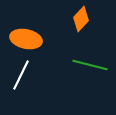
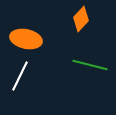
white line: moved 1 px left, 1 px down
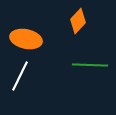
orange diamond: moved 3 px left, 2 px down
green line: rotated 12 degrees counterclockwise
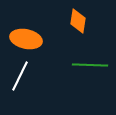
orange diamond: rotated 35 degrees counterclockwise
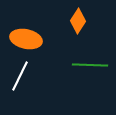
orange diamond: rotated 25 degrees clockwise
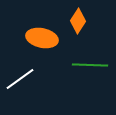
orange ellipse: moved 16 px right, 1 px up
white line: moved 3 px down; rotated 28 degrees clockwise
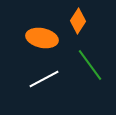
green line: rotated 52 degrees clockwise
white line: moved 24 px right; rotated 8 degrees clockwise
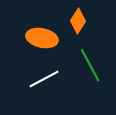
green line: rotated 8 degrees clockwise
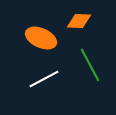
orange diamond: moved 1 px right; rotated 60 degrees clockwise
orange ellipse: moved 1 px left; rotated 12 degrees clockwise
